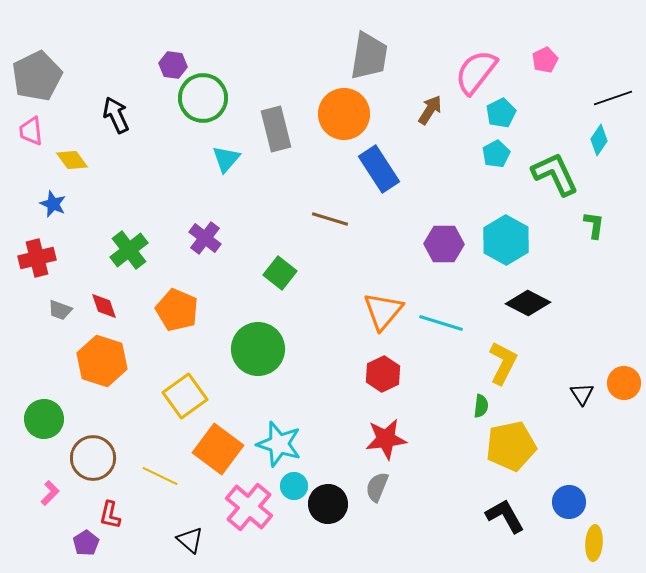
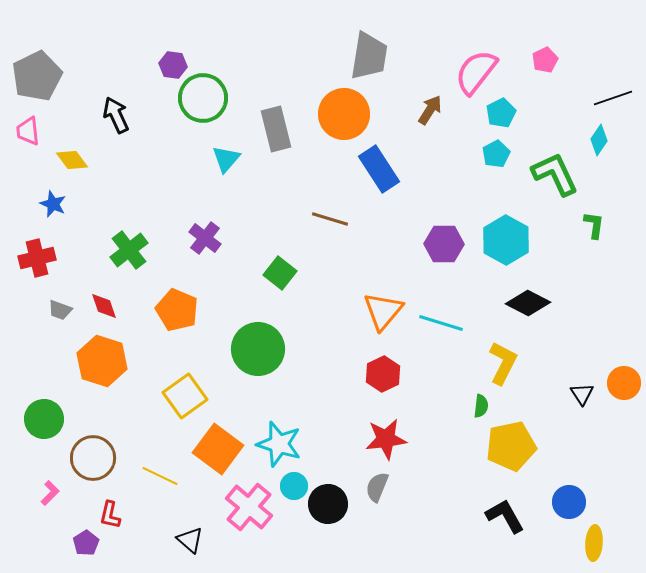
pink trapezoid at (31, 131): moved 3 px left
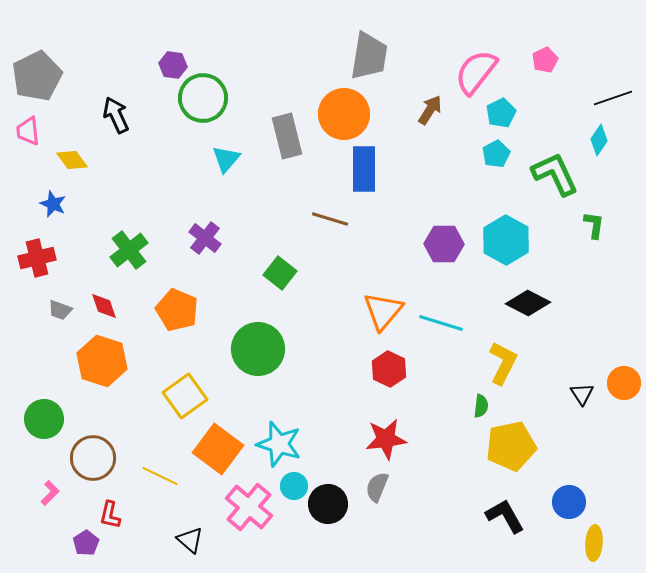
gray rectangle at (276, 129): moved 11 px right, 7 px down
blue rectangle at (379, 169): moved 15 px left; rotated 33 degrees clockwise
red hexagon at (383, 374): moved 6 px right, 5 px up; rotated 8 degrees counterclockwise
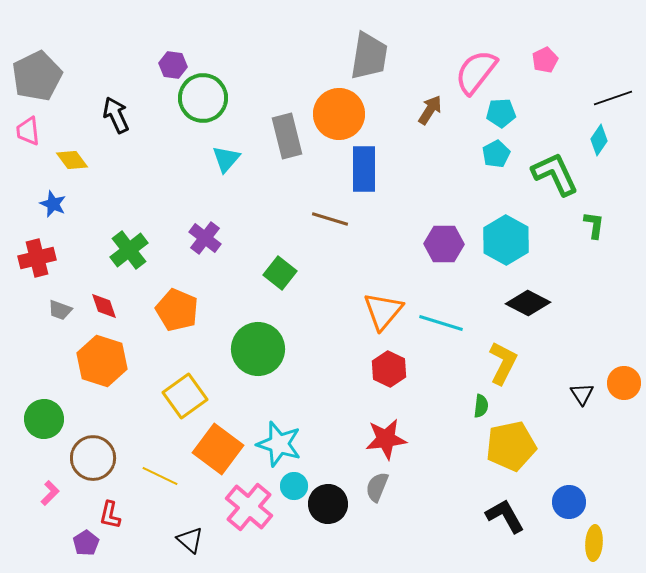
cyan pentagon at (501, 113): rotated 24 degrees clockwise
orange circle at (344, 114): moved 5 px left
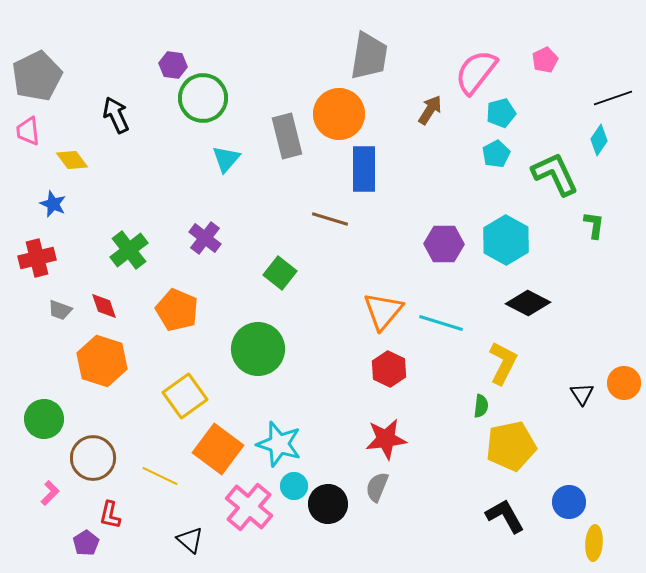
cyan pentagon at (501, 113): rotated 12 degrees counterclockwise
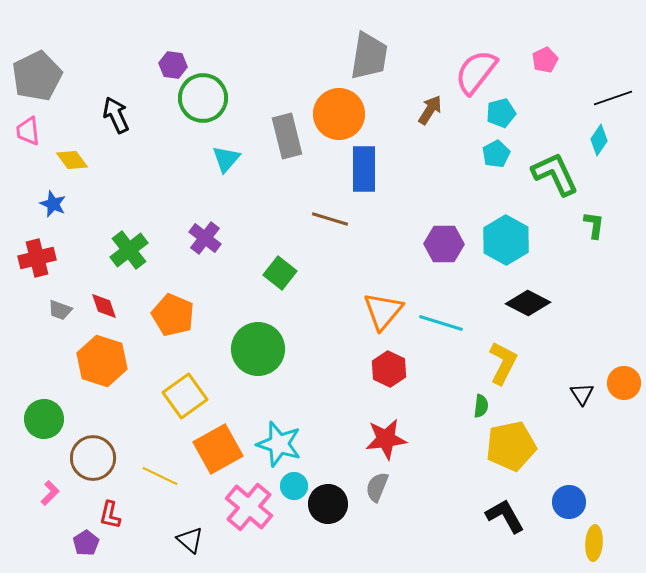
orange pentagon at (177, 310): moved 4 px left, 5 px down
orange square at (218, 449): rotated 24 degrees clockwise
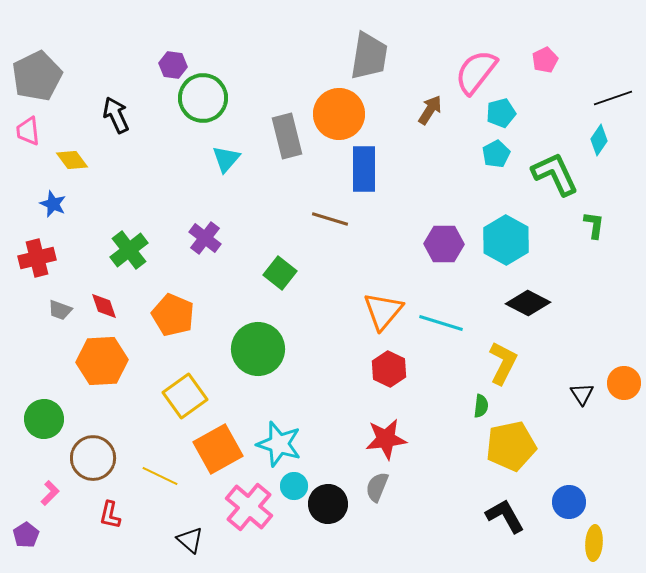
orange hexagon at (102, 361): rotated 21 degrees counterclockwise
purple pentagon at (86, 543): moved 60 px left, 8 px up
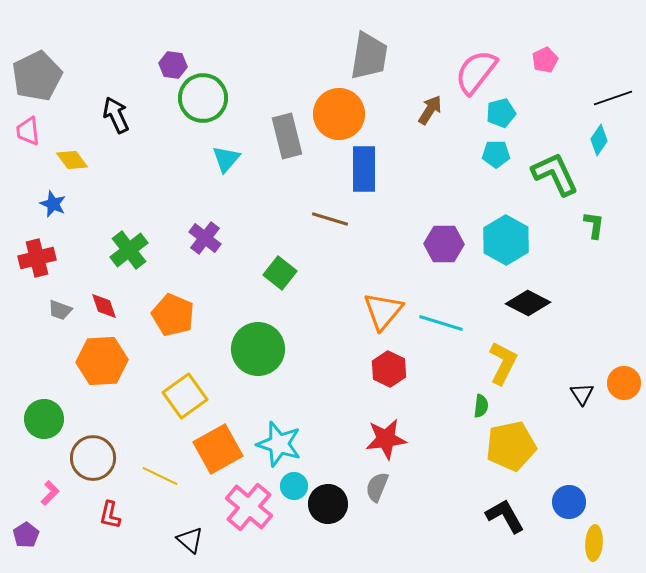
cyan pentagon at (496, 154): rotated 28 degrees clockwise
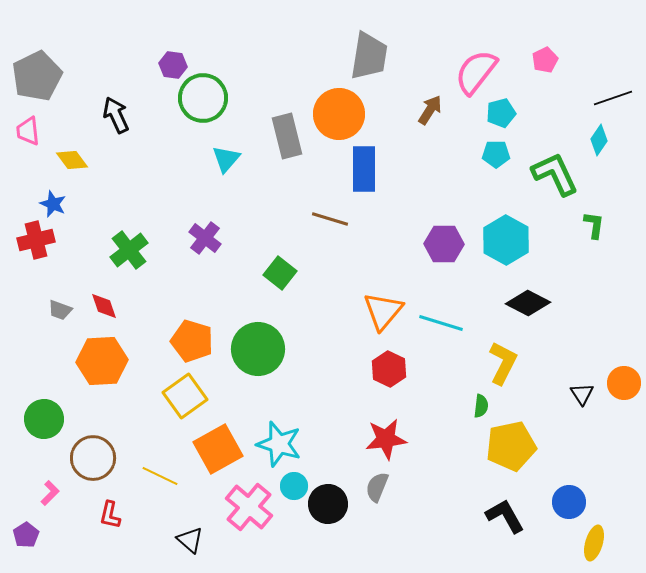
red cross at (37, 258): moved 1 px left, 18 px up
orange pentagon at (173, 315): moved 19 px right, 26 px down; rotated 6 degrees counterclockwise
yellow ellipse at (594, 543): rotated 12 degrees clockwise
